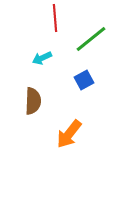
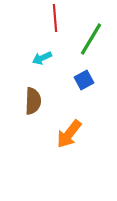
green line: rotated 20 degrees counterclockwise
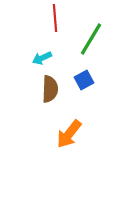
brown semicircle: moved 17 px right, 12 px up
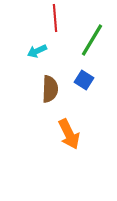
green line: moved 1 px right, 1 px down
cyan arrow: moved 5 px left, 7 px up
blue square: rotated 30 degrees counterclockwise
orange arrow: rotated 64 degrees counterclockwise
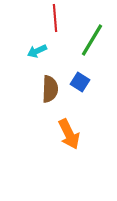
blue square: moved 4 px left, 2 px down
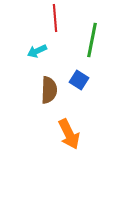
green line: rotated 20 degrees counterclockwise
blue square: moved 1 px left, 2 px up
brown semicircle: moved 1 px left, 1 px down
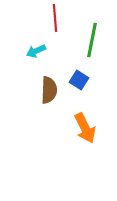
cyan arrow: moved 1 px left
orange arrow: moved 16 px right, 6 px up
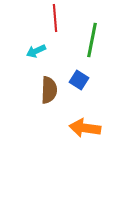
orange arrow: rotated 124 degrees clockwise
